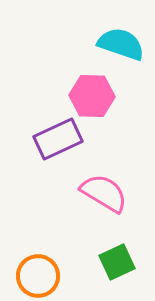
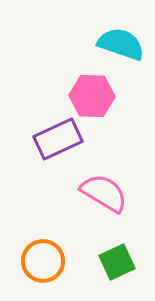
orange circle: moved 5 px right, 15 px up
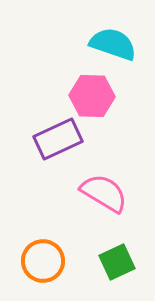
cyan semicircle: moved 8 px left
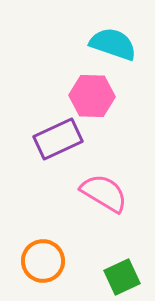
green square: moved 5 px right, 15 px down
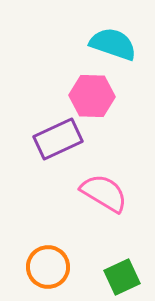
orange circle: moved 5 px right, 6 px down
